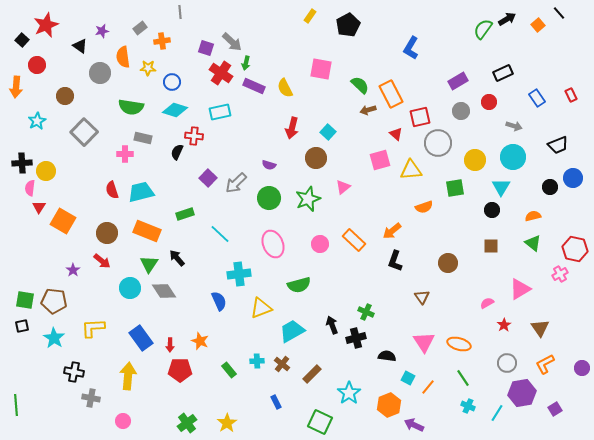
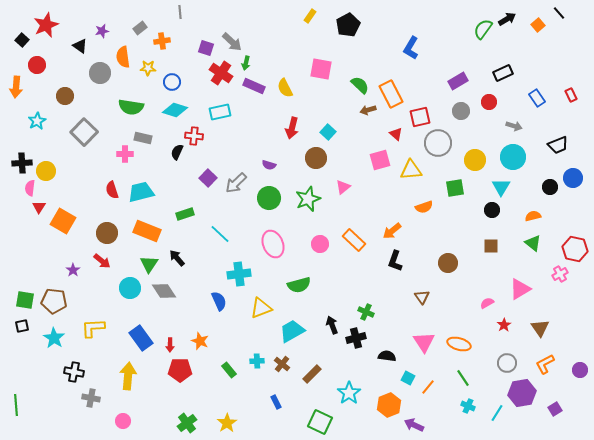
purple circle at (582, 368): moved 2 px left, 2 px down
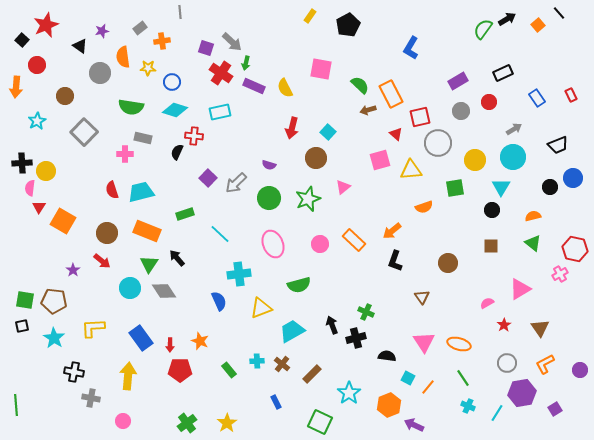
gray arrow at (514, 126): moved 3 px down; rotated 49 degrees counterclockwise
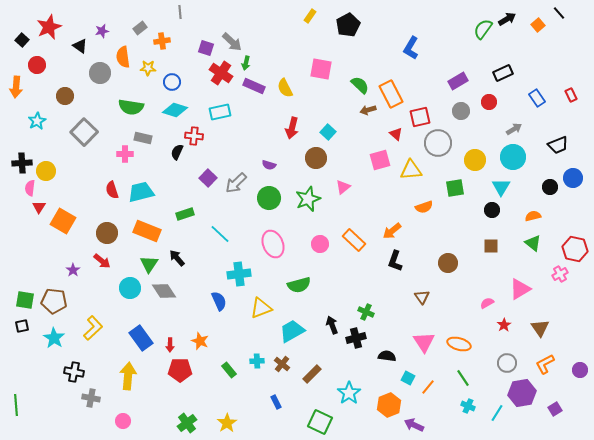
red star at (46, 25): moved 3 px right, 2 px down
yellow L-shape at (93, 328): rotated 140 degrees clockwise
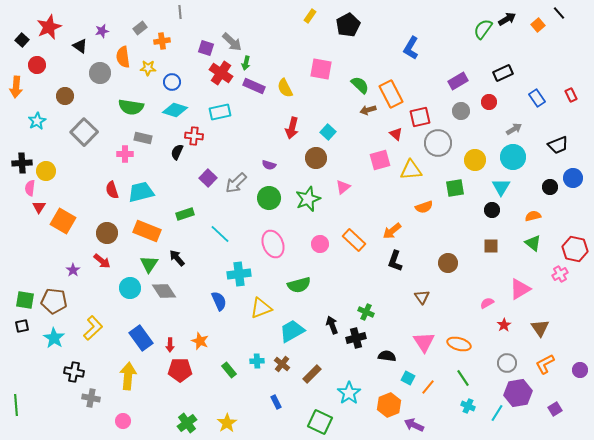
purple hexagon at (522, 393): moved 4 px left
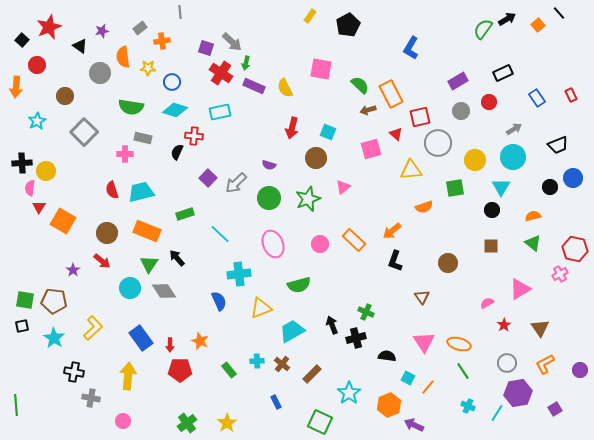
cyan square at (328, 132): rotated 21 degrees counterclockwise
pink square at (380, 160): moved 9 px left, 11 px up
green line at (463, 378): moved 7 px up
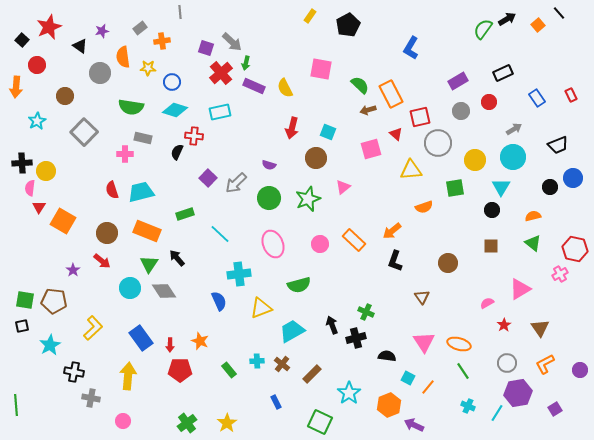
red cross at (221, 73): rotated 15 degrees clockwise
cyan star at (54, 338): moved 4 px left, 7 px down; rotated 10 degrees clockwise
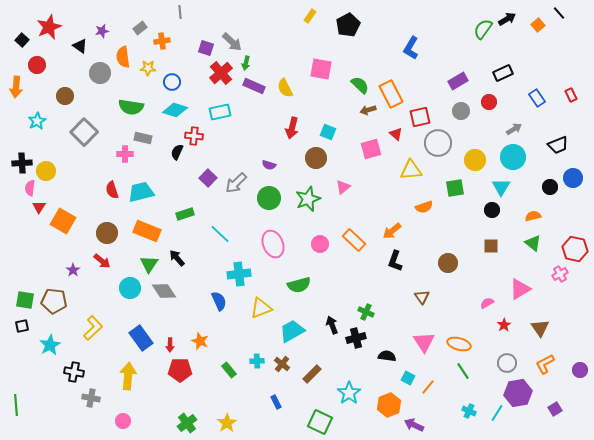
cyan cross at (468, 406): moved 1 px right, 5 px down
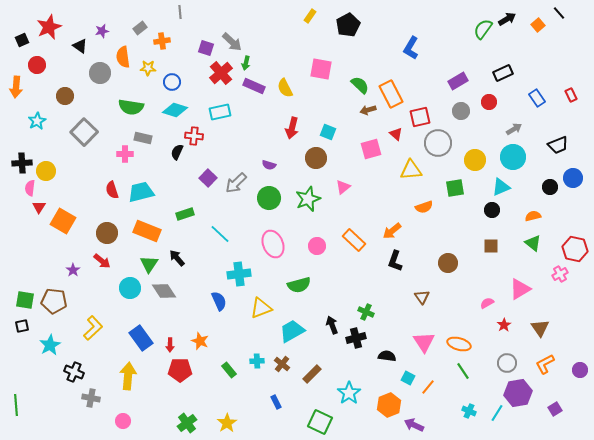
black square at (22, 40): rotated 24 degrees clockwise
cyan triangle at (501, 187): rotated 36 degrees clockwise
pink circle at (320, 244): moved 3 px left, 2 px down
black cross at (74, 372): rotated 12 degrees clockwise
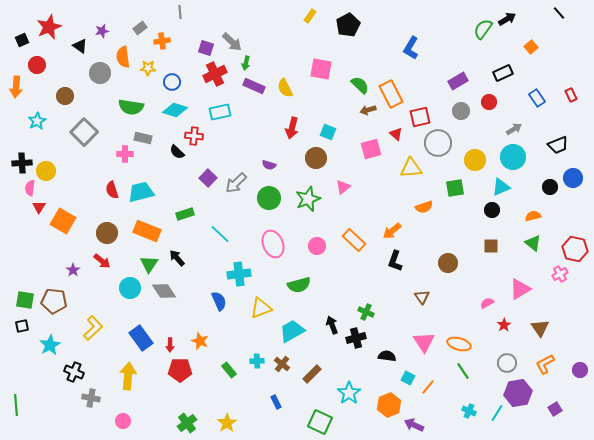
orange square at (538, 25): moved 7 px left, 22 px down
red cross at (221, 73): moved 6 px left, 1 px down; rotated 15 degrees clockwise
black semicircle at (177, 152): rotated 70 degrees counterclockwise
yellow triangle at (411, 170): moved 2 px up
